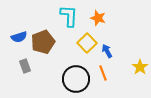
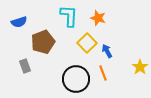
blue semicircle: moved 15 px up
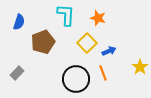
cyan L-shape: moved 3 px left, 1 px up
blue semicircle: rotated 56 degrees counterclockwise
blue arrow: moved 2 px right; rotated 96 degrees clockwise
gray rectangle: moved 8 px left, 7 px down; rotated 64 degrees clockwise
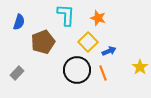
yellow square: moved 1 px right, 1 px up
black circle: moved 1 px right, 9 px up
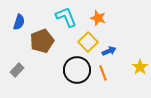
cyan L-shape: moved 2 px down; rotated 25 degrees counterclockwise
brown pentagon: moved 1 px left, 1 px up
gray rectangle: moved 3 px up
